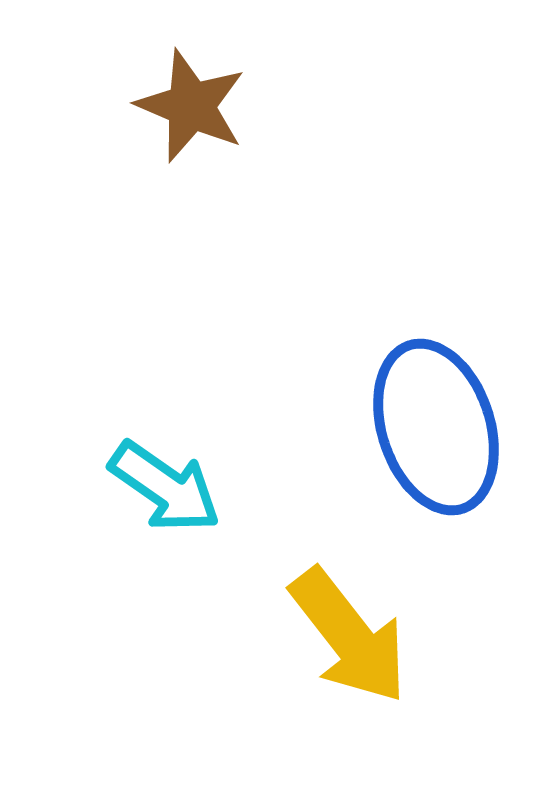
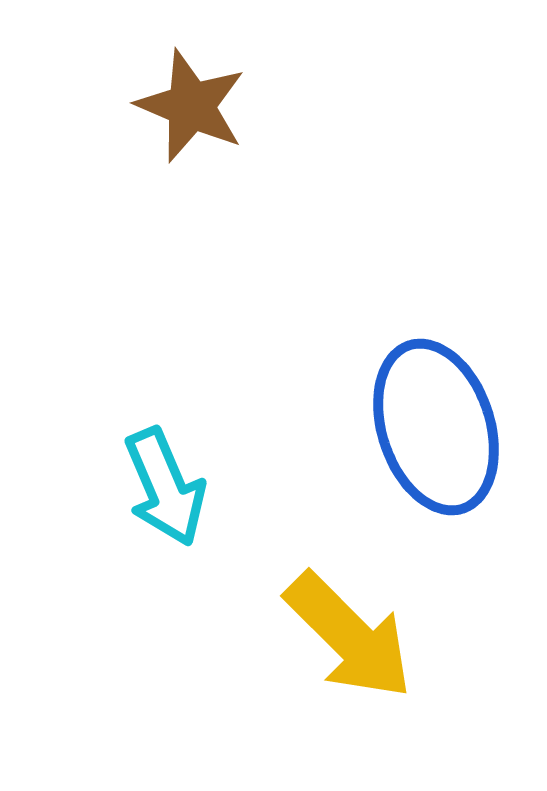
cyan arrow: rotated 32 degrees clockwise
yellow arrow: rotated 7 degrees counterclockwise
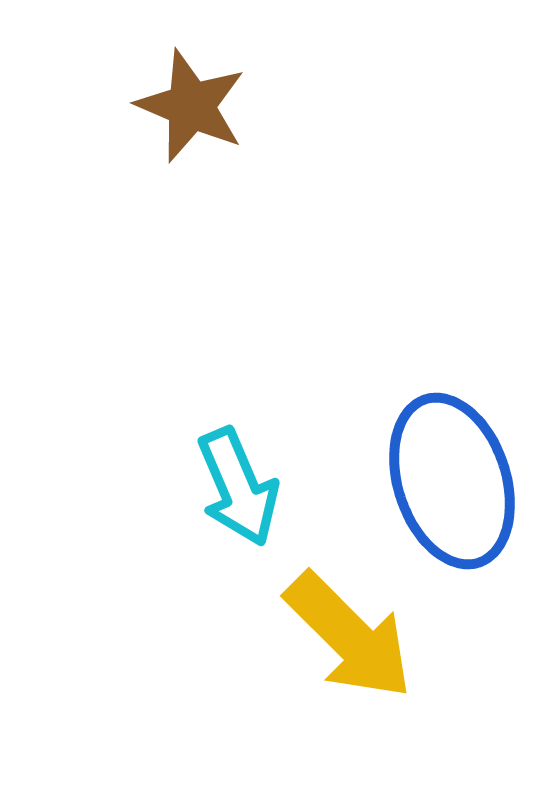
blue ellipse: moved 16 px right, 54 px down
cyan arrow: moved 73 px right
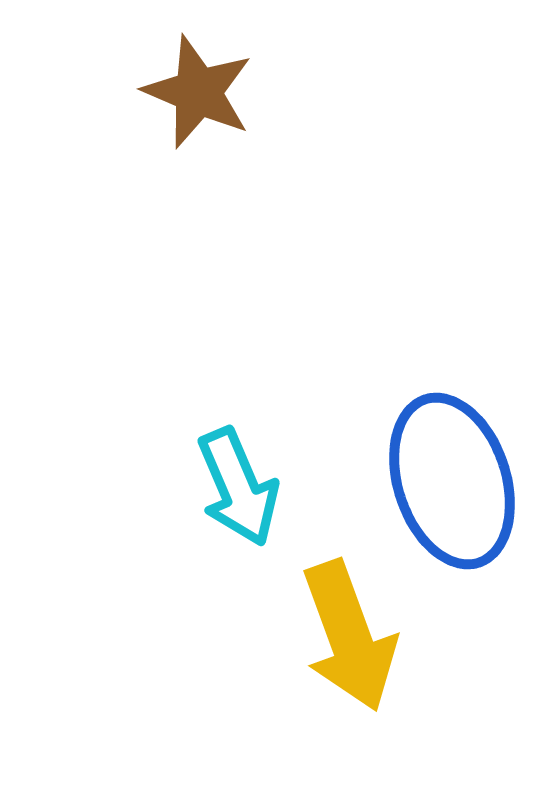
brown star: moved 7 px right, 14 px up
yellow arrow: rotated 25 degrees clockwise
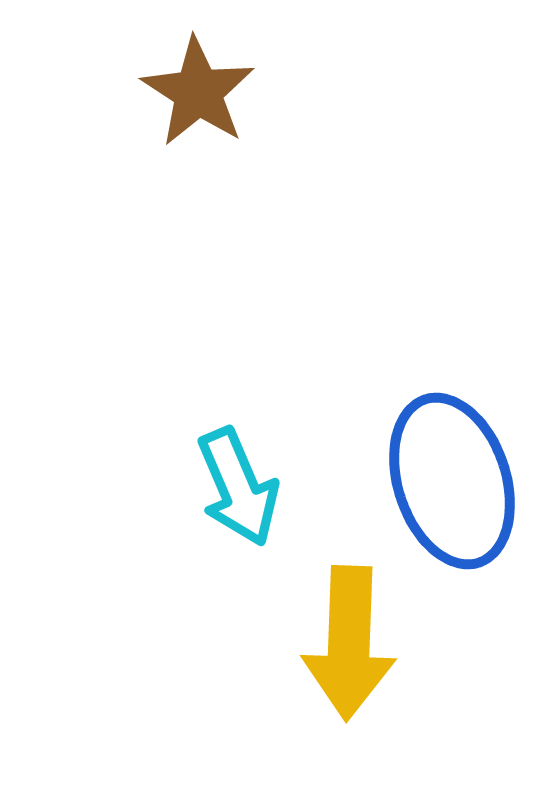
brown star: rotated 10 degrees clockwise
yellow arrow: moved 7 px down; rotated 22 degrees clockwise
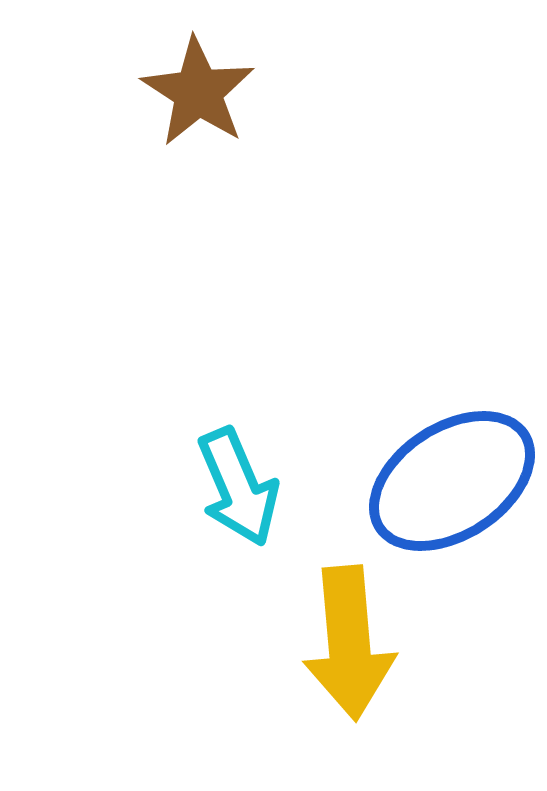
blue ellipse: rotated 75 degrees clockwise
yellow arrow: rotated 7 degrees counterclockwise
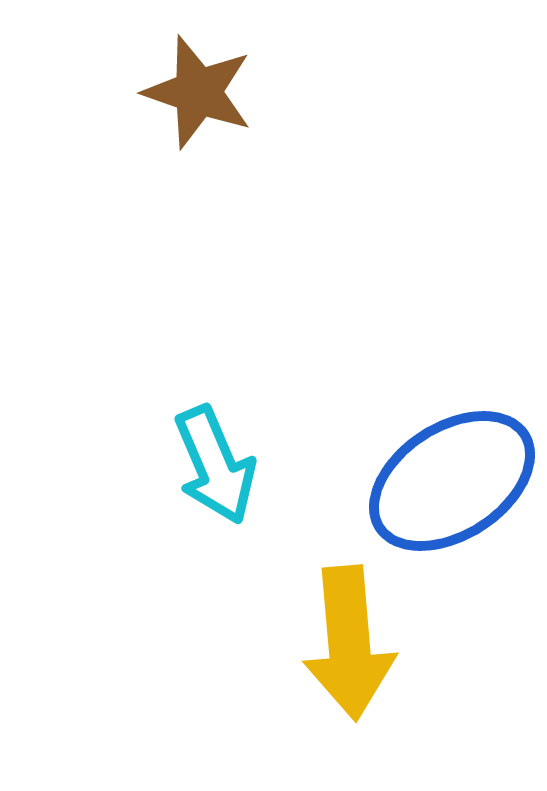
brown star: rotated 14 degrees counterclockwise
cyan arrow: moved 23 px left, 22 px up
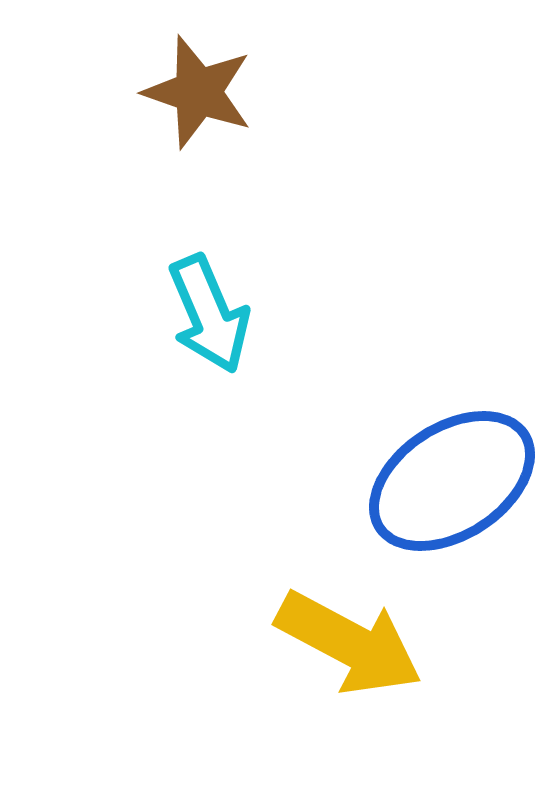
cyan arrow: moved 6 px left, 151 px up
yellow arrow: rotated 57 degrees counterclockwise
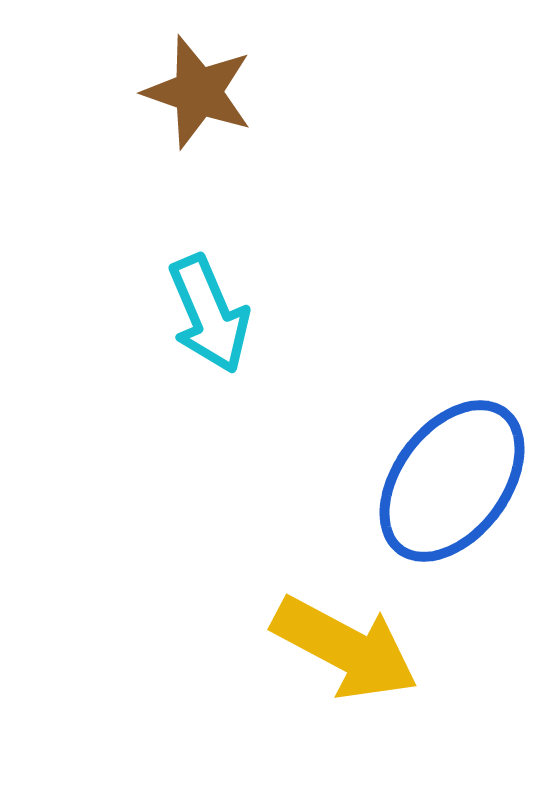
blue ellipse: rotated 20 degrees counterclockwise
yellow arrow: moved 4 px left, 5 px down
